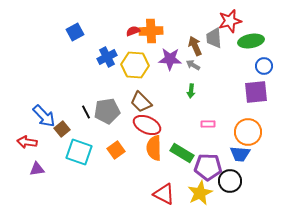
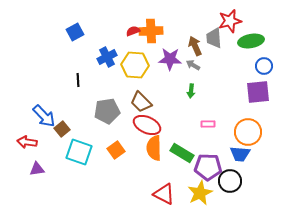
purple square: moved 2 px right
black line: moved 8 px left, 32 px up; rotated 24 degrees clockwise
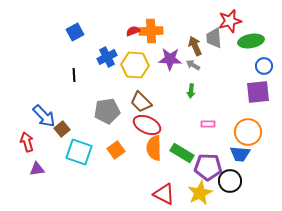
black line: moved 4 px left, 5 px up
red arrow: rotated 66 degrees clockwise
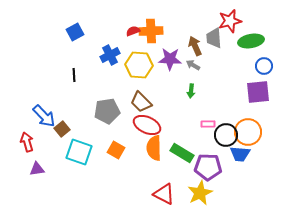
blue cross: moved 3 px right, 2 px up
yellow hexagon: moved 4 px right
orange square: rotated 24 degrees counterclockwise
black circle: moved 4 px left, 46 px up
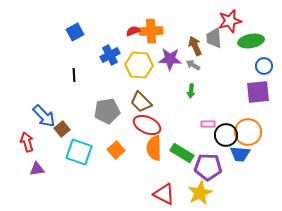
orange square: rotated 18 degrees clockwise
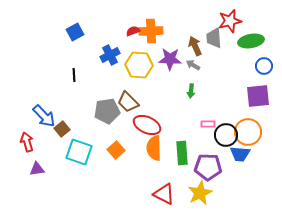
purple square: moved 4 px down
brown trapezoid: moved 13 px left
green rectangle: rotated 55 degrees clockwise
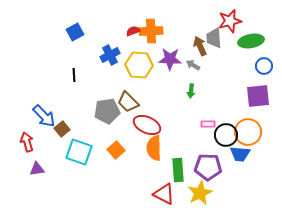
brown arrow: moved 5 px right
green rectangle: moved 4 px left, 17 px down
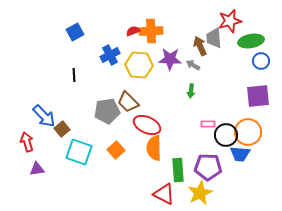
blue circle: moved 3 px left, 5 px up
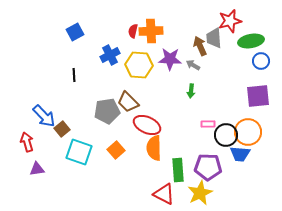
red semicircle: rotated 56 degrees counterclockwise
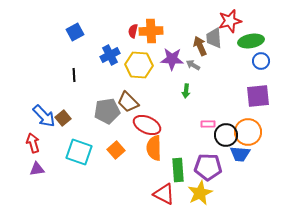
purple star: moved 2 px right
green arrow: moved 5 px left
brown square: moved 1 px right, 11 px up
red arrow: moved 6 px right, 1 px down
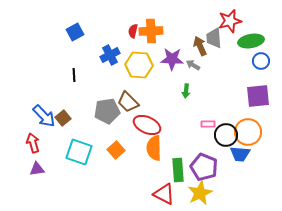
purple pentagon: moved 4 px left; rotated 20 degrees clockwise
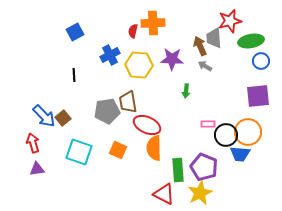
orange cross: moved 2 px right, 8 px up
gray arrow: moved 12 px right, 1 px down
brown trapezoid: rotated 35 degrees clockwise
orange square: moved 2 px right; rotated 24 degrees counterclockwise
